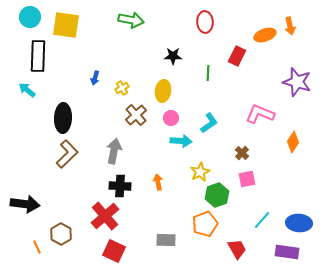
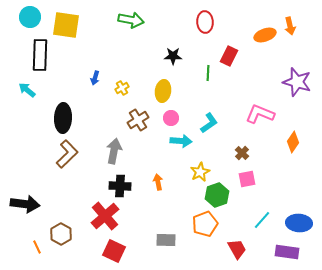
black rectangle at (38, 56): moved 2 px right, 1 px up
red rectangle at (237, 56): moved 8 px left
brown cross at (136, 115): moved 2 px right, 5 px down; rotated 10 degrees clockwise
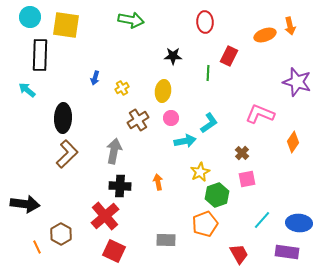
cyan arrow at (181, 141): moved 4 px right; rotated 15 degrees counterclockwise
red trapezoid at (237, 249): moved 2 px right, 5 px down
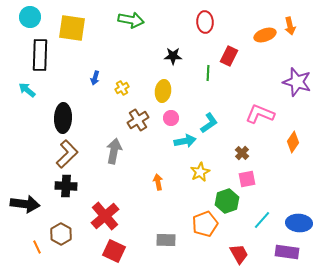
yellow square at (66, 25): moved 6 px right, 3 px down
black cross at (120, 186): moved 54 px left
green hexagon at (217, 195): moved 10 px right, 6 px down
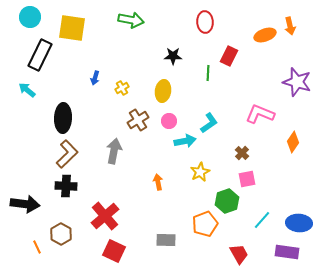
black rectangle at (40, 55): rotated 24 degrees clockwise
pink circle at (171, 118): moved 2 px left, 3 px down
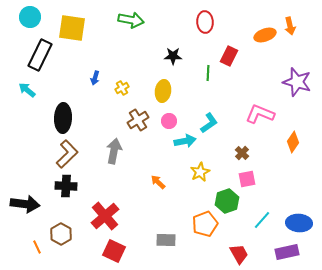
orange arrow at (158, 182): rotated 35 degrees counterclockwise
purple rectangle at (287, 252): rotated 20 degrees counterclockwise
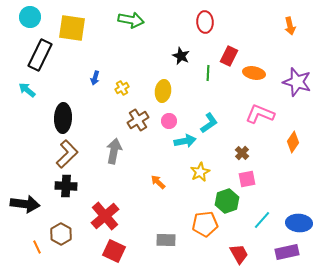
orange ellipse at (265, 35): moved 11 px left, 38 px down; rotated 30 degrees clockwise
black star at (173, 56): moved 8 px right; rotated 24 degrees clockwise
orange pentagon at (205, 224): rotated 15 degrees clockwise
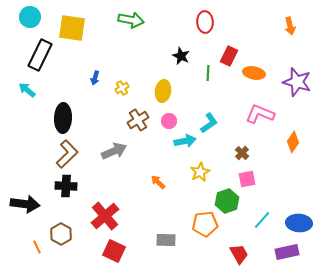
gray arrow at (114, 151): rotated 55 degrees clockwise
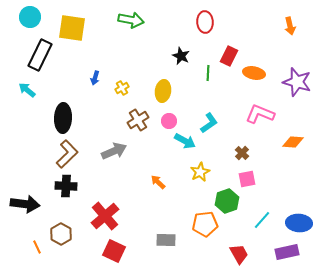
cyan arrow at (185, 141): rotated 40 degrees clockwise
orange diamond at (293, 142): rotated 60 degrees clockwise
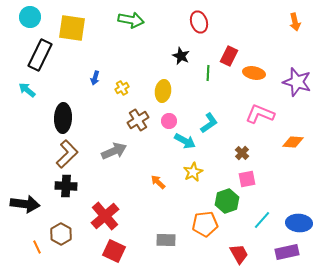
red ellipse at (205, 22): moved 6 px left; rotated 15 degrees counterclockwise
orange arrow at (290, 26): moved 5 px right, 4 px up
yellow star at (200, 172): moved 7 px left
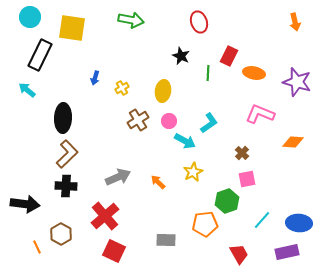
gray arrow at (114, 151): moved 4 px right, 26 px down
